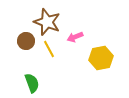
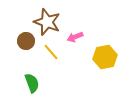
yellow line: moved 2 px right, 3 px down; rotated 12 degrees counterclockwise
yellow hexagon: moved 4 px right, 1 px up
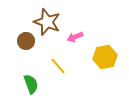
yellow line: moved 7 px right, 14 px down
green semicircle: moved 1 px left, 1 px down
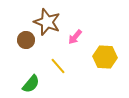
pink arrow: rotated 28 degrees counterclockwise
brown circle: moved 1 px up
yellow hexagon: rotated 15 degrees clockwise
green semicircle: rotated 60 degrees clockwise
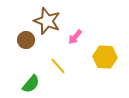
brown star: moved 1 px up
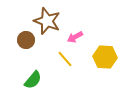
pink arrow: rotated 21 degrees clockwise
yellow line: moved 7 px right, 7 px up
green semicircle: moved 2 px right, 4 px up
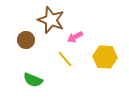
brown star: moved 4 px right, 1 px up
green semicircle: rotated 72 degrees clockwise
